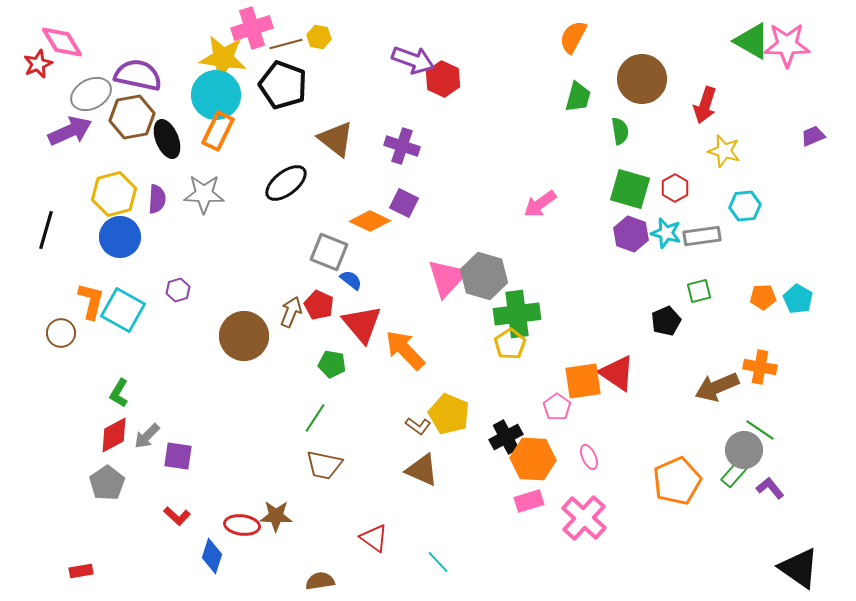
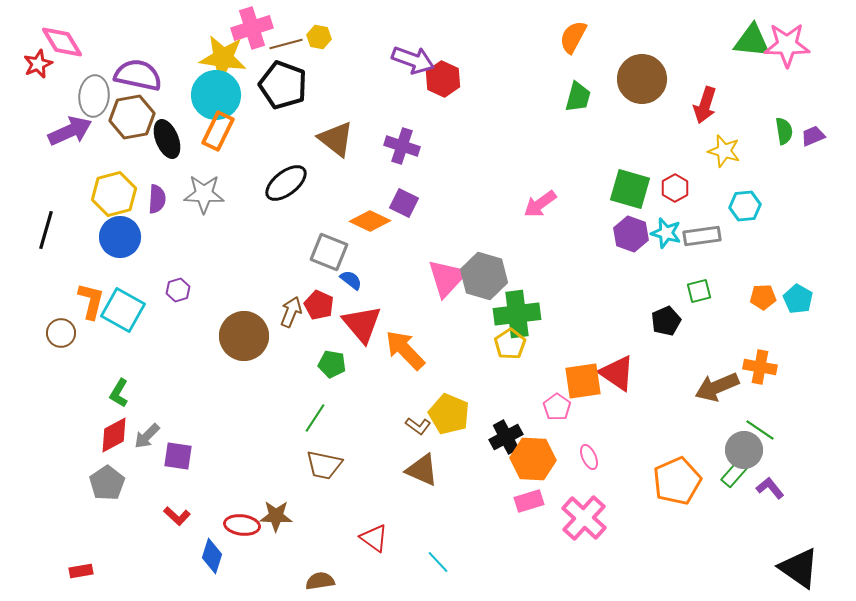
green triangle at (752, 41): rotated 24 degrees counterclockwise
gray ellipse at (91, 94): moved 3 px right, 2 px down; rotated 57 degrees counterclockwise
green semicircle at (620, 131): moved 164 px right
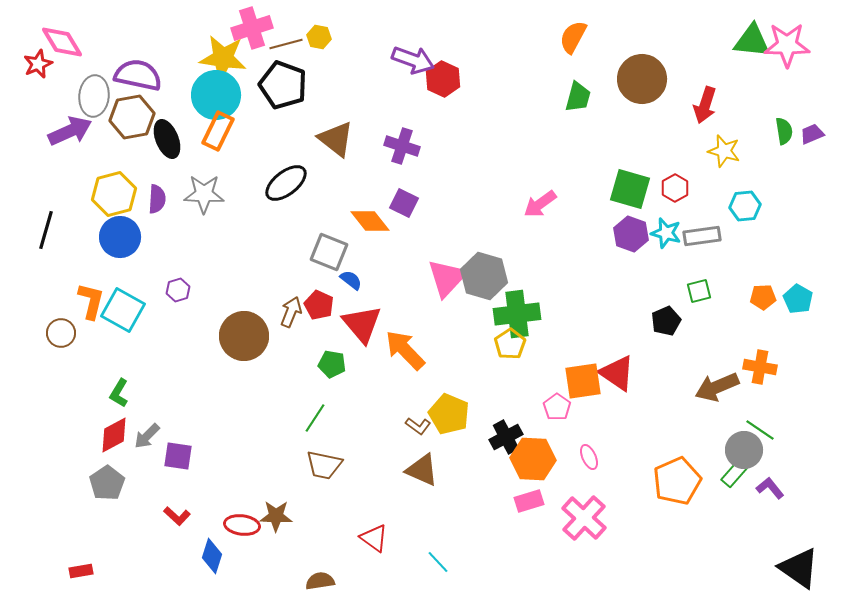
purple trapezoid at (813, 136): moved 1 px left, 2 px up
orange diamond at (370, 221): rotated 27 degrees clockwise
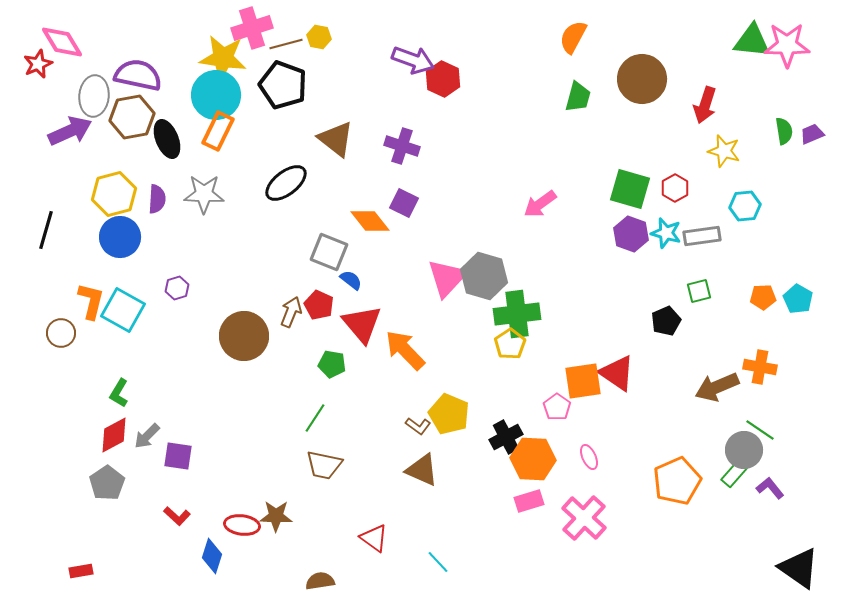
purple hexagon at (178, 290): moved 1 px left, 2 px up
